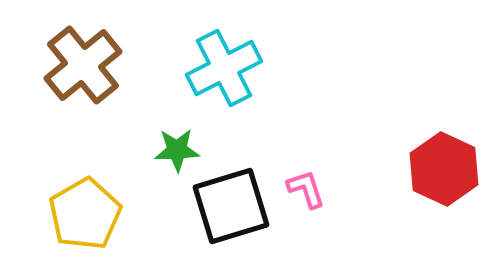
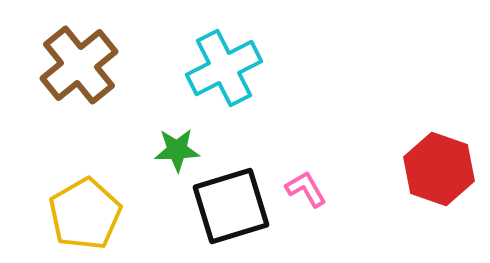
brown cross: moved 4 px left
red hexagon: moved 5 px left; rotated 6 degrees counterclockwise
pink L-shape: rotated 12 degrees counterclockwise
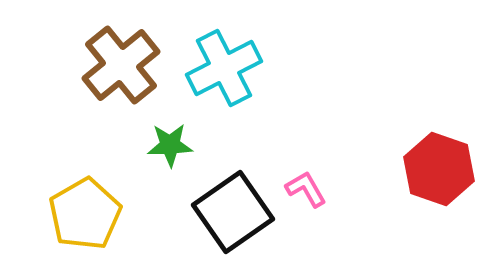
brown cross: moved 42 px right
green star: moved 7 px left, 5 px up
black square: moved 2 px right, 6 px down; rotated 18 degrees counterclockwise
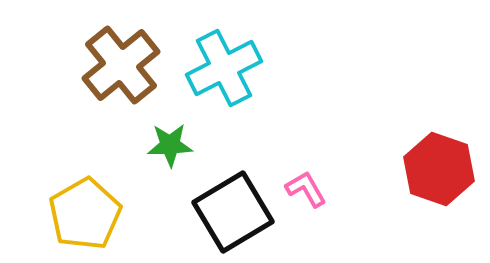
black square: rotated 4 degrees clockwise
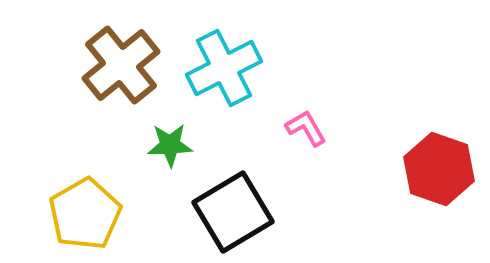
pink L-shape: moved 61 px up
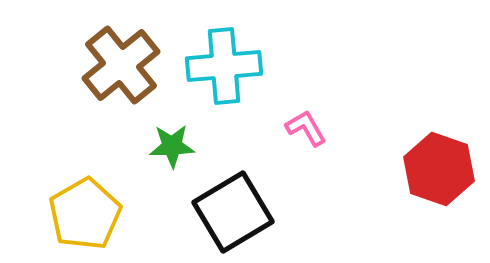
cyan cross: moved 2 px up; rotated 22 degrees clockwise
green star: moved 2 px right, 1 px down
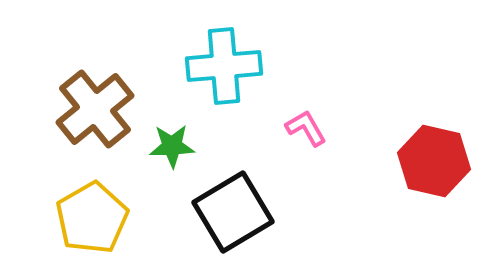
brown cross: moved 26 px left, 44 px down
red hexagon: moved 5 px left, 8 px up; rotated 6 degrees counterclockwise
yellow pentagon: moved 7 px right, 4 px down
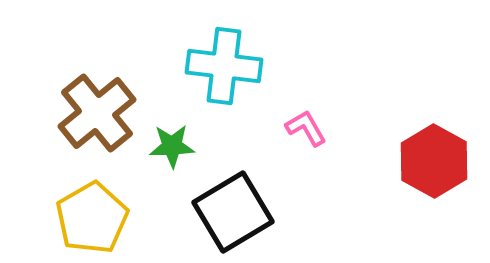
cyan cross: rotated 12 degrees clockwise
brown cross: moved 2 px right, 4 px down
red hexagon: rotated 16 degrees clockwise
